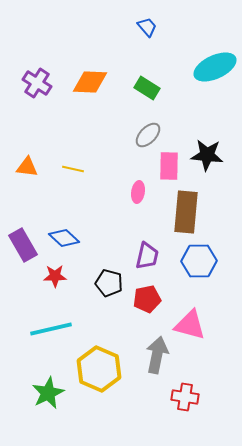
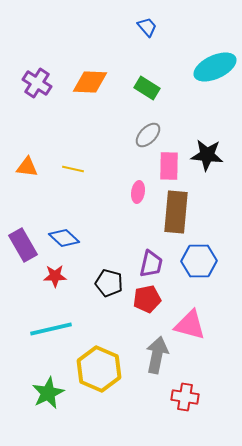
brown rectangle: moved 10 px left
purple trapezoid: moved 4 px right, 8 px down
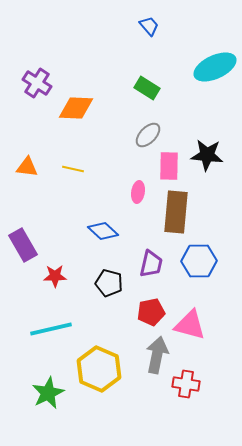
blue trapezoid: moved 2 px right, 1 px up
orange diamond: moved 14 px left, 26 px down
blue diamond: moved 39 px right, 7 px up
red pentagon: moved 4 px right, 13 px down
red cross: moved 1 px right, 13 px up
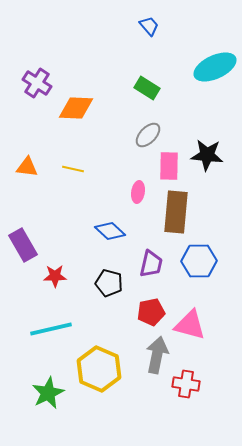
blue diamond: moved 7 px right
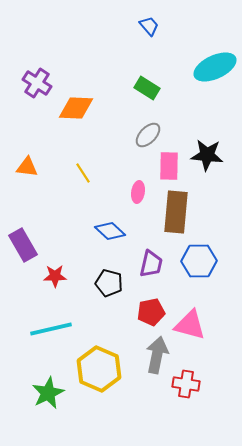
yellow line: moved 10 px right, 4 px down; rotated 45 degrees clockwise
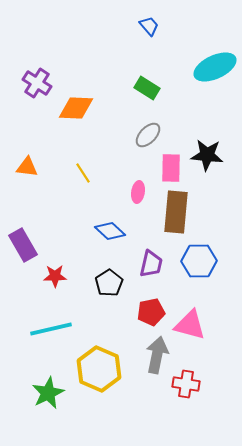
pink rectangle: moved 2 px right, 2 px down
black pentagon: rotated 24 degrees clockwise
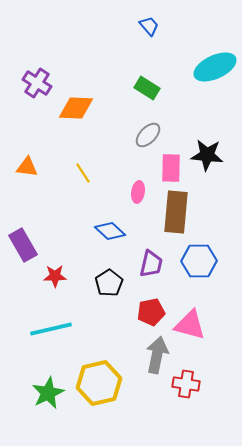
yellow hexagon: moved 14 px down; rotated 24 degrees clockwise
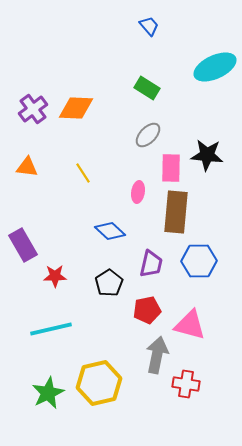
purple cross: moved 4 px left, 26 px down; rotated 20 degrees clockwise
red pentagon: moved 4 px left, 2 px up
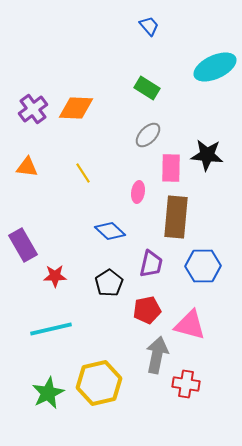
brown rectangle: moved 5 px down
blue hexagon: moved 4 px right, 5 px down
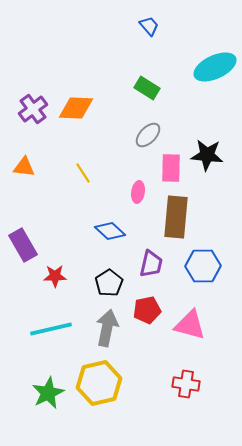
orange triangle: moved 3 px left
gray arrow: moved 50 px left, 27 px up
